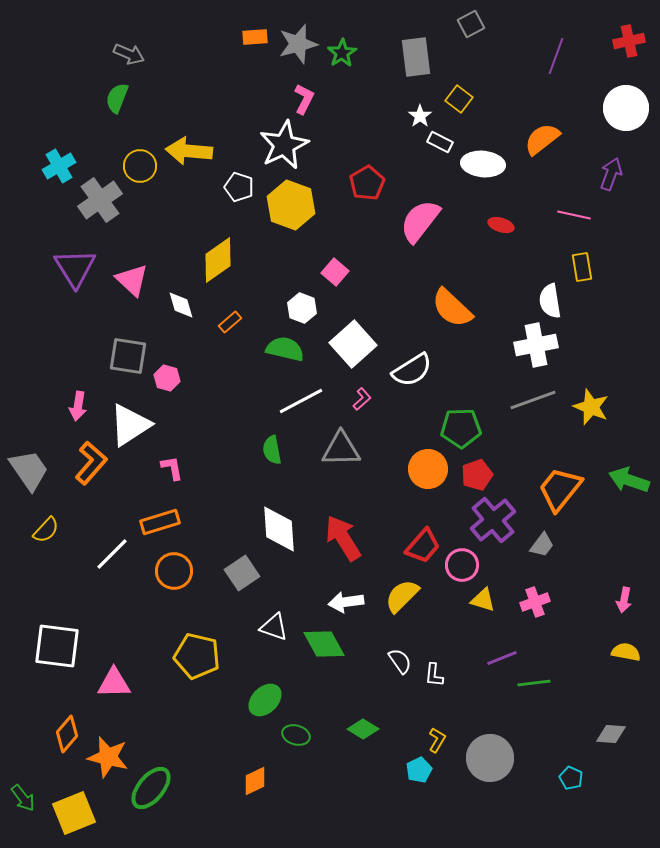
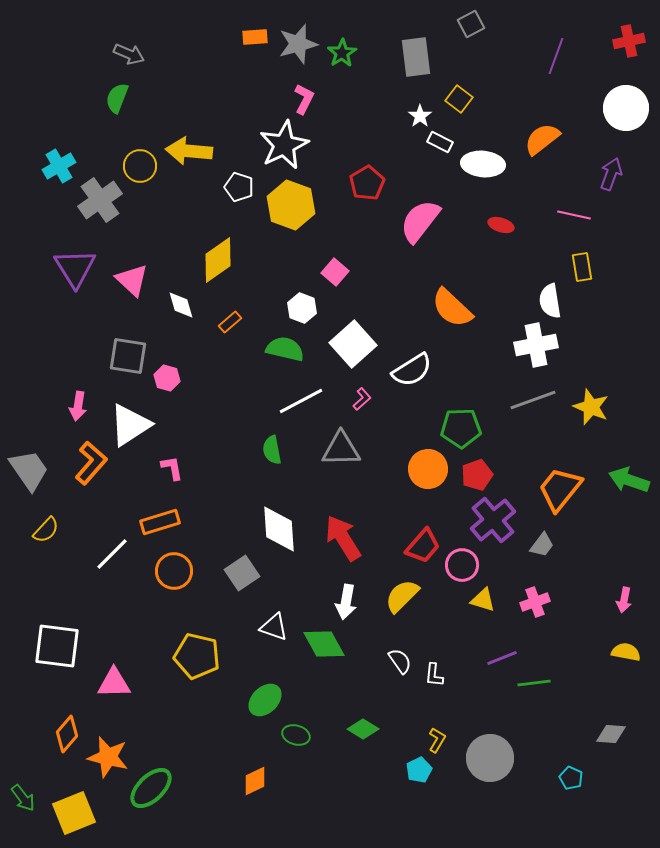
white arrow at (346, 602): rotated 72 degrees counterclockwise
green ellipse at (151, 788): rotated 6 degrees clockwise
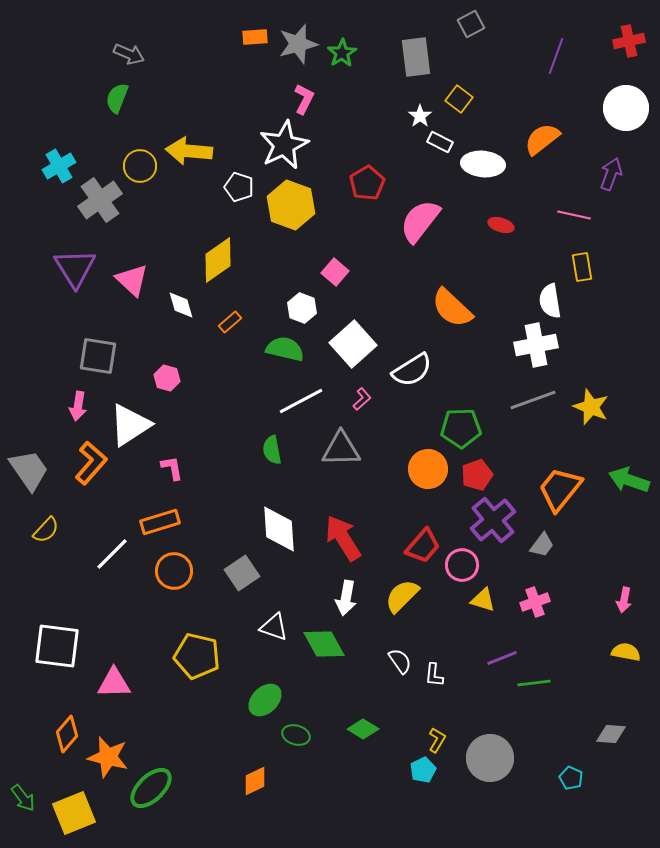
gray square at (128, 356): moved 30 px left
white arrow at (346, 602): moved 4 px up
cyan pentagon at (419, 770): moved 4 px right
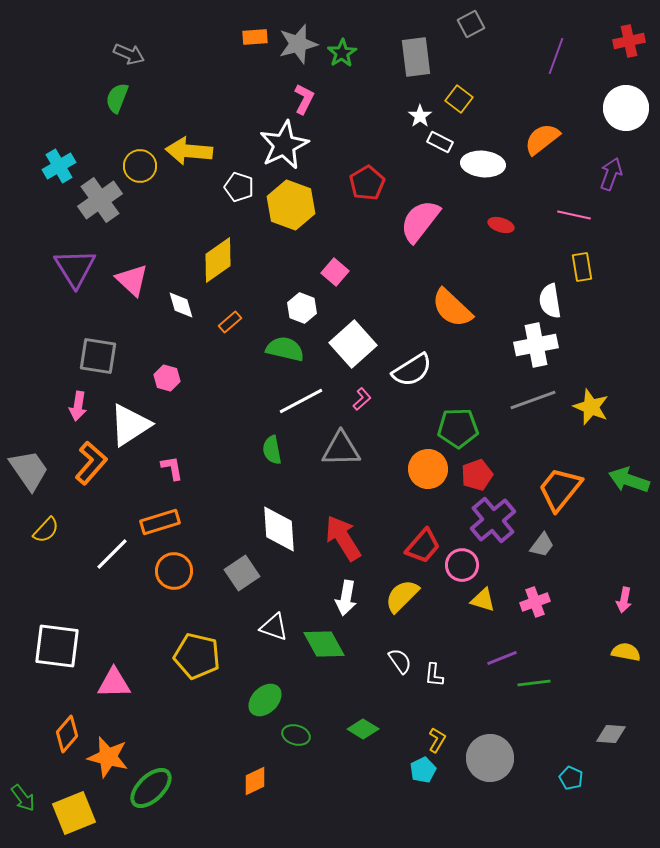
green pentagon at (461, 428): moved 3 px left
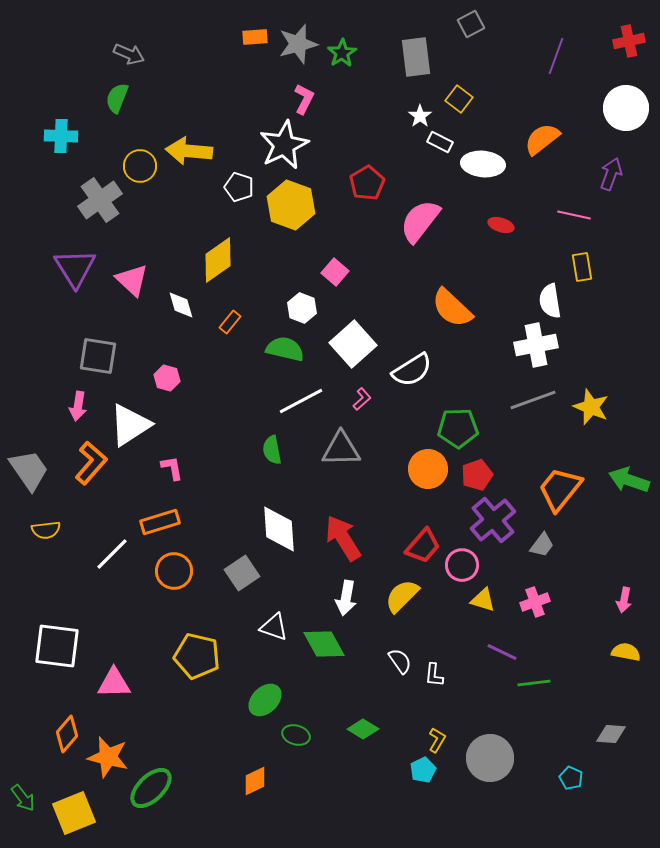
cyan cross at (59, 166): moved 2 px right, 30 px up; rotated 32 degrees clockwise
orange rectangle at (230, 322): rotated 10 degrees counterclockwise
yellow semicircle at (46, 530): rotated 40 degrees clockwise
purple line at (502, 658): moved 6 px up; rotated 48 degrees clockwise
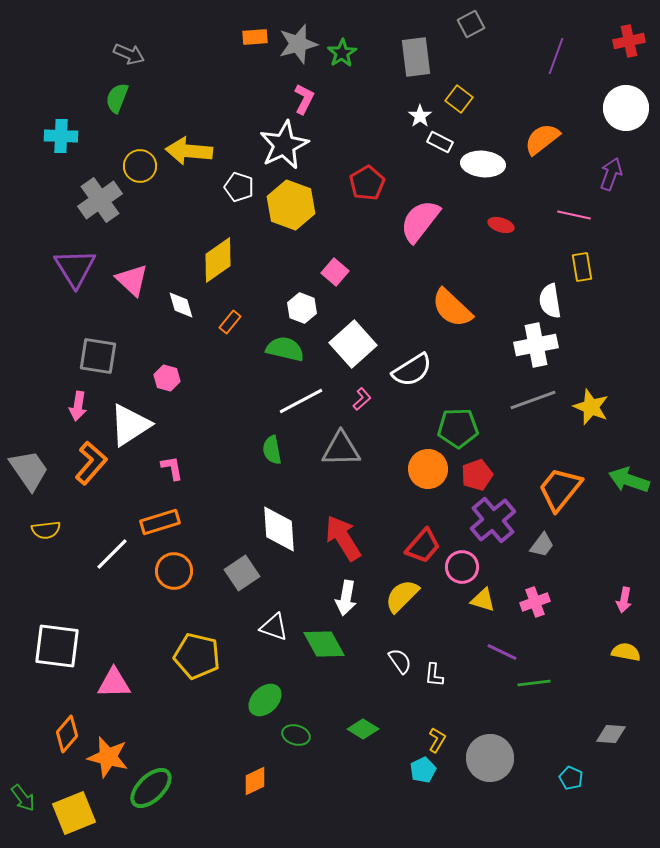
pink circle at (462, 565): moved 2 px down
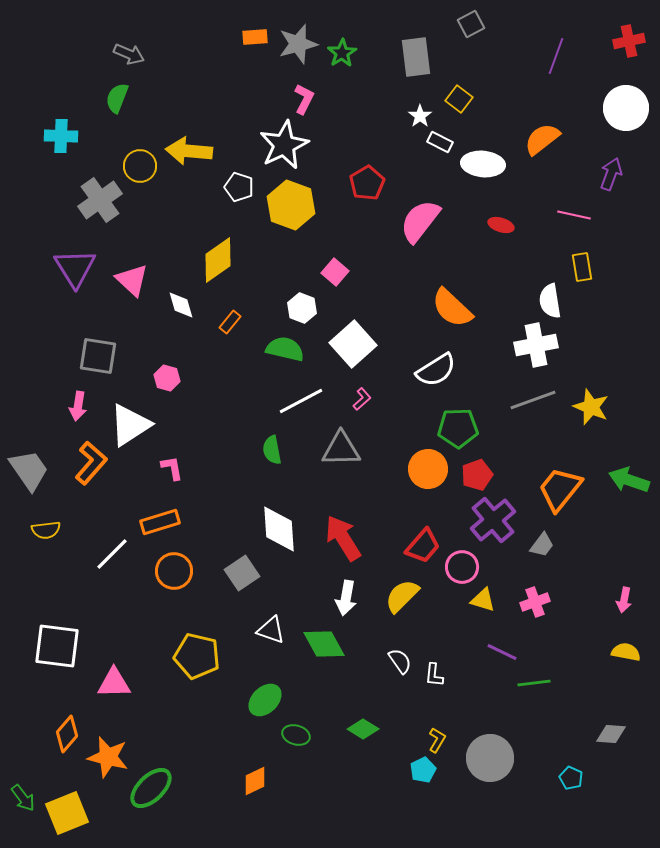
white semicircle at (412, 370): moved 24 px right
white triangle at (274, 627): moved 3 px left, 3 px down
yellow square at (74, 813): moved 7 px left
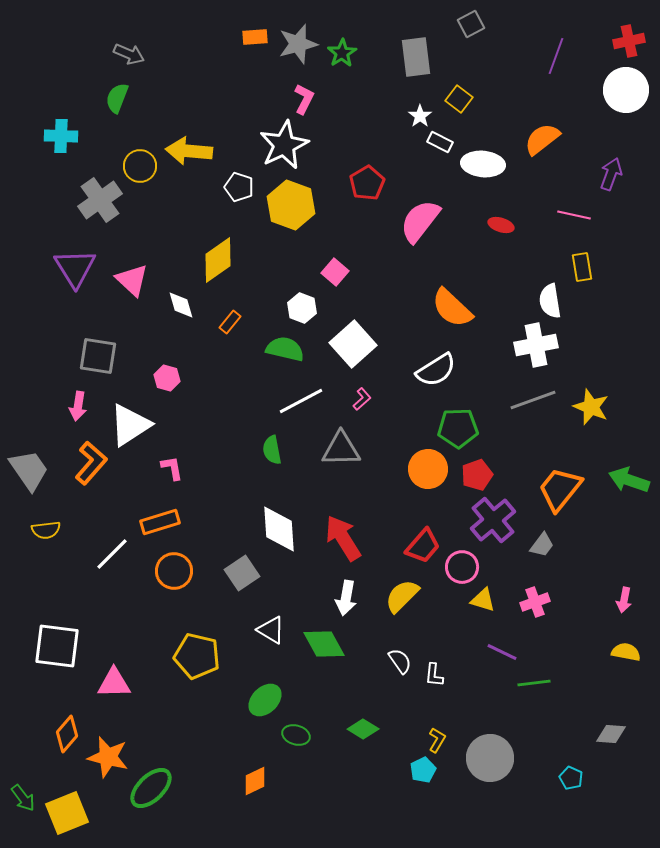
white circle at (626, 108): moved 18 px up
white triangle at (271, 630): rotated 12 degrees clockwise
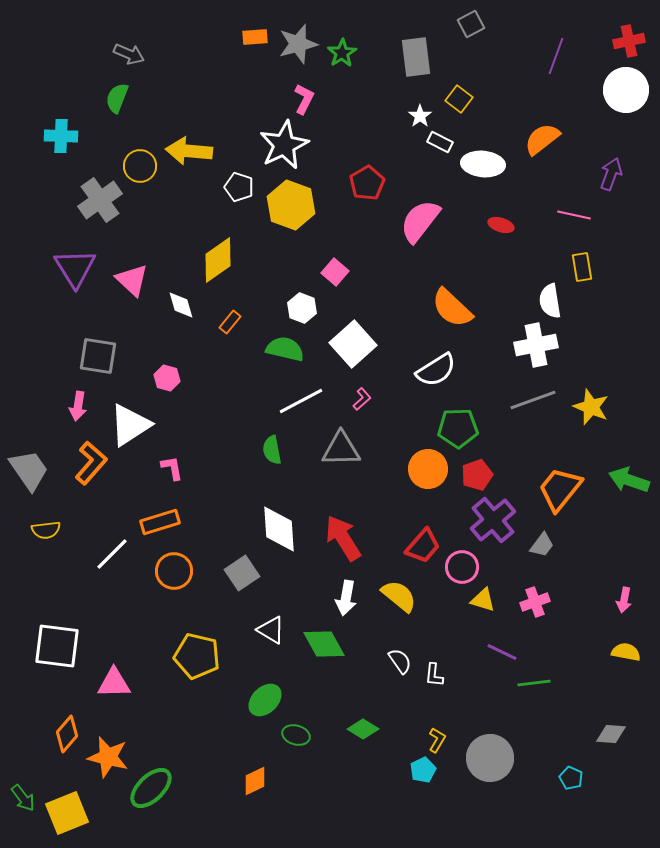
yellow semicircle at (402, 596): moved 3 px left; rotated 84 degrees clockwise
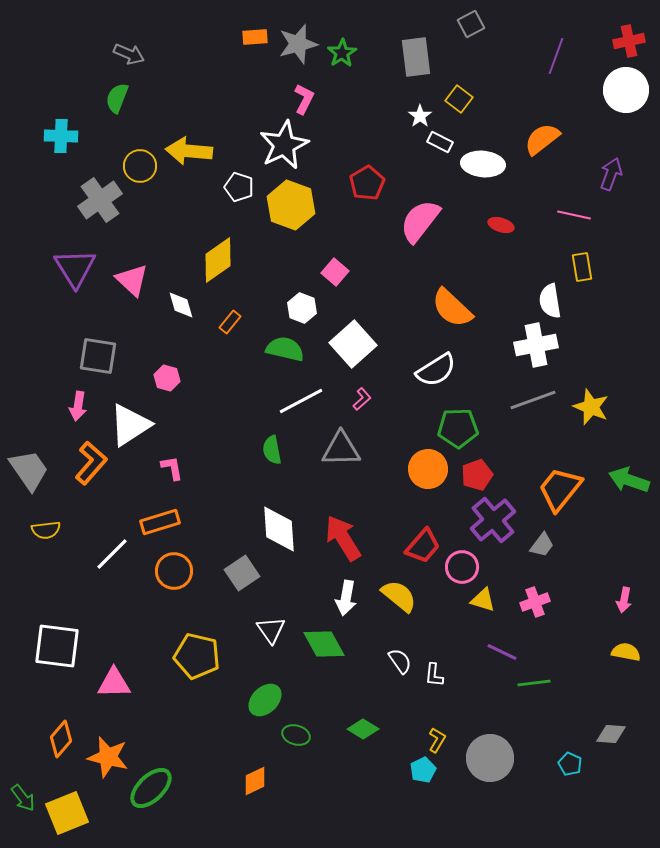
white triangle at (271, 630): rotated 24 degrees clockwise
orange diamond at (67, 734): moved 6 px left, 5 px down
cyan pentagon at (571, 778): moved 1 px left, 14 px up
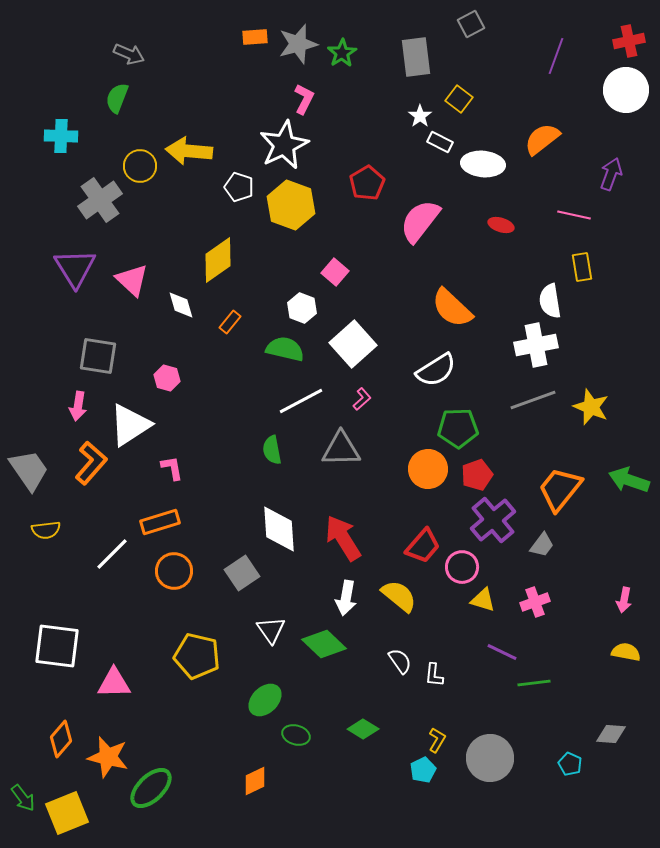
green diamond at (324, 644): rotated 18 degrees counterclockwise
